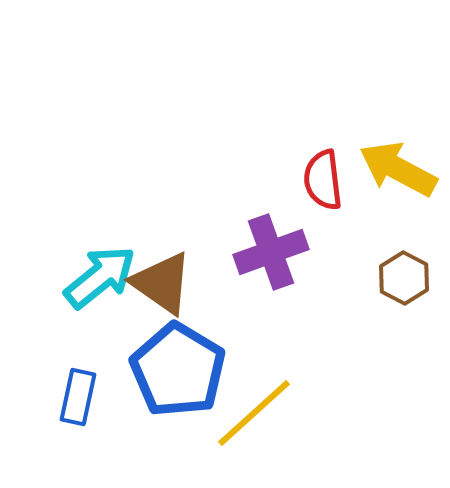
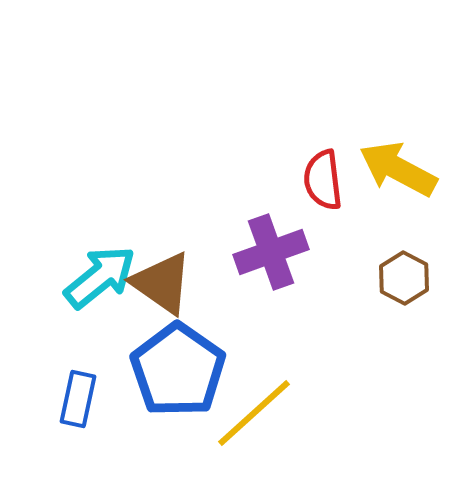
blue pentagon: rotated 4 degrees clockwise
blue rectangle: moved 2 px down
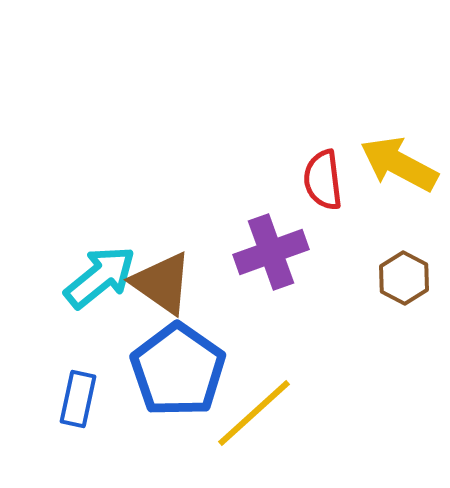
yellow arrow: moved 1 px right, 5 px up
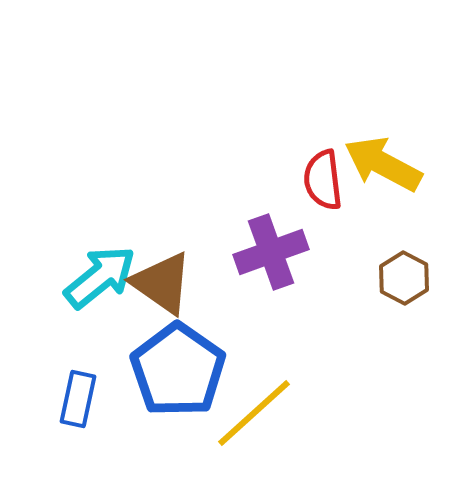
yellow arrow: moved 16 px left
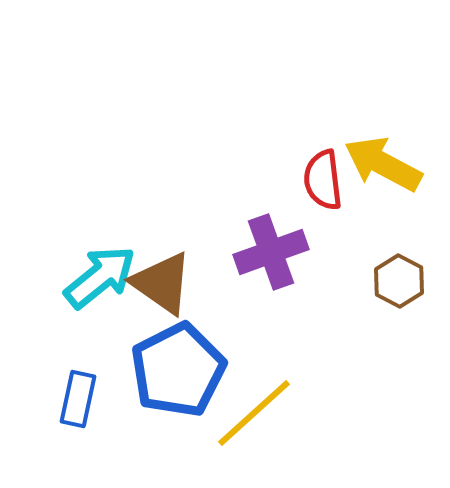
brown hexagon: moved 5 px left, 3 px down
blue pentagon: rotated 10 degrees clockwise
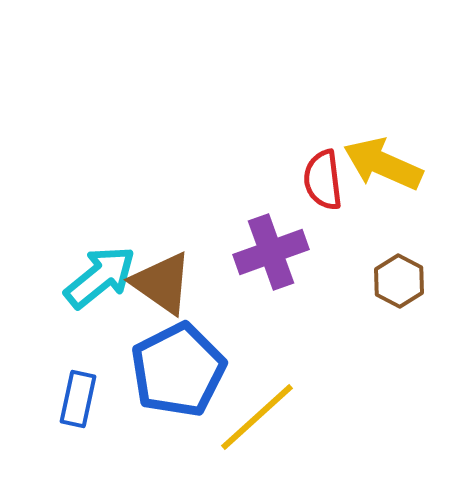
yellow arrow: rotated 4 degrees counterclockwise
yellow line: moved 3 px right, 4 px down
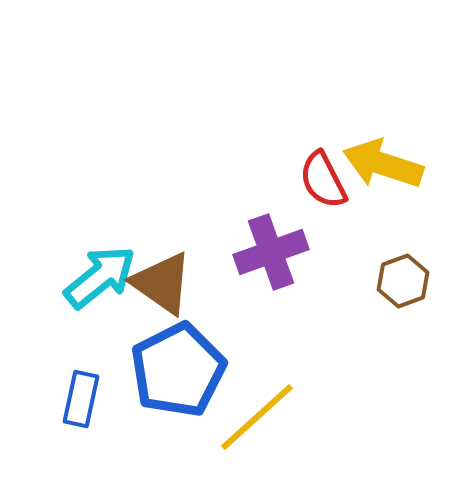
yellow arrow: rotated 6 degrees counterclockwise
red semicircle: rotated 20 degrees counterclockwise
brown hexagon: moved 4 px right; rotated 12 degrees clockwise
blue rectangle: moved 3 px right
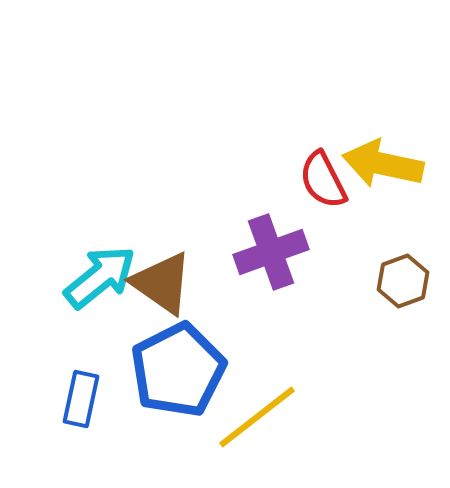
yellow arrow: rotated 6 degrees counterclockwise
yellow line: rotated 4 degrees clockwise
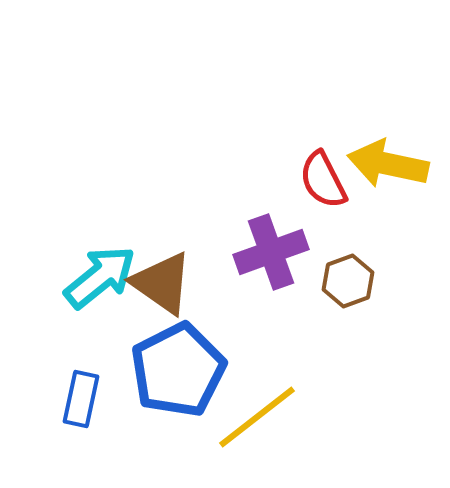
yellow arrow: moved 5 px right
brown hexagon: moved 55 px left
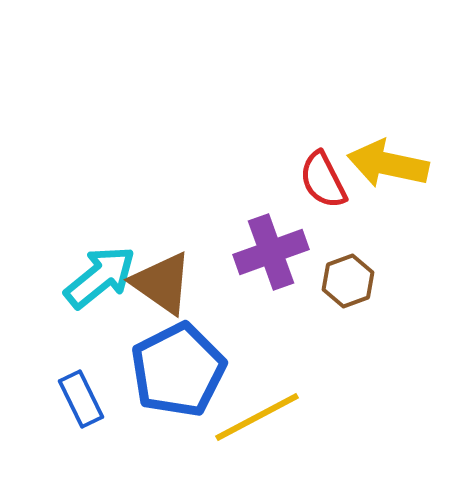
blue rectangle: rotated 38 degrees counterclockwise
yellow line: rotated 10 degrees clockwise
